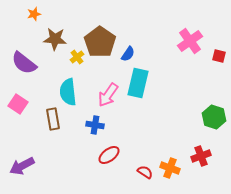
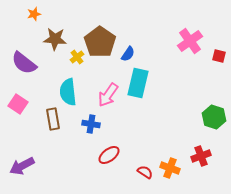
blue cross: moved 4 px left, 1 px up
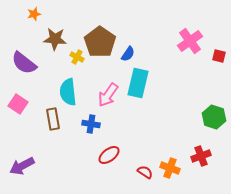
yellow cross: rotated 24 degrees counterclockwise
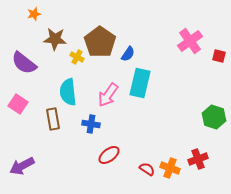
cyan rectangle: moved 2 px right
red cross: moved 3 px left, 3 px down
red semicircle: moved 2 px right, 3 px up
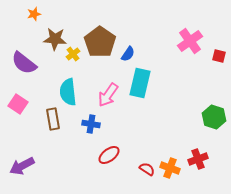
yellow cross: moved 4 px left, 3 px up; rotated 24 degrees clockwise
